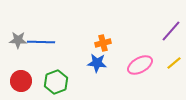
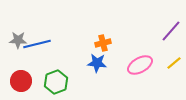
blue line: moved 4 px left, 2 px down; rotated 16 degrees counterclockwise
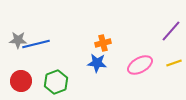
blue line: moved 1 px left
yellow line: rotated 21 degrees clockwise
